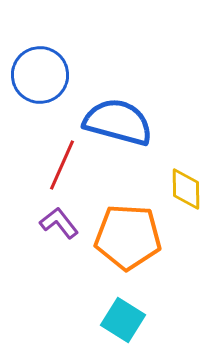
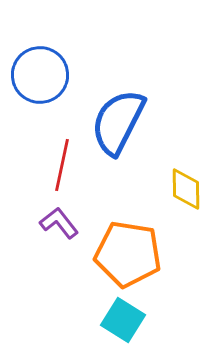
blue semicircle: rotated 78 degrees counterclockwise
red line: rotated 12 degrees counterclockwise
orange pentagon: moved 17 px down; rotated 6 degrees clockwise
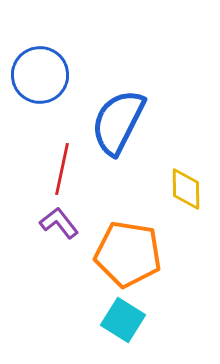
red line: moved 4 px down
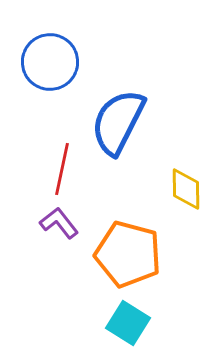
blue circle: moved 10 px right, 13 px up
orange pentagon: rotated 6 degrees clockwise
cyan square: moved 5 px right, 3 px down
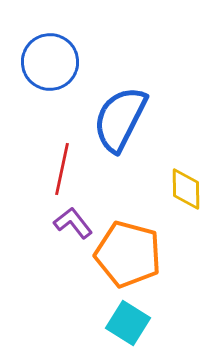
blue semicircle: moved 2 px right, 3 px up
purple L-shape: moved 14 px right
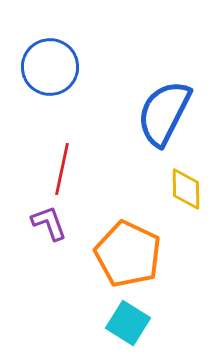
blue circle: moved 5 px down
blue semicircle: moved 44 px right, 6 px up
purple L-shape: moved 24 px left; rotated 18 degrees clockwise
orange pentagon: rotated 10 degrees clockwise
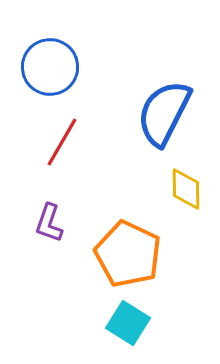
red line: moved 27 px up; rotated 18 degrees clockwise
purple L-shape: rotated 141 degrees counterclockwise
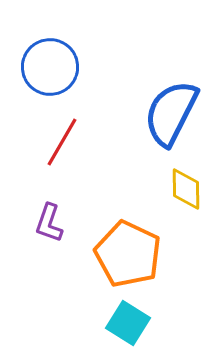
blue semicircle: moved 7 px right
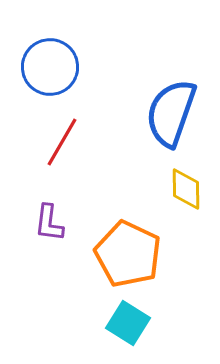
blue semicircle: rotated 8 degrees counterclockwise
purple L-shape: rotated 12 degrees counterclockwise
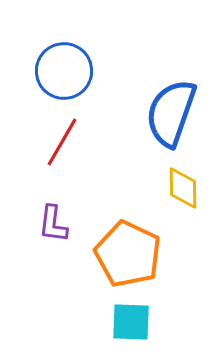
blue circle: moved 14 px right, 4 px down
yellow diamond: moved 3 px left, 1 px up
purple L-shape: moved 4 px right, 1 px down
cyan square: moved 3 px right, 1 px up; rotated 30 degrees counterclockwise
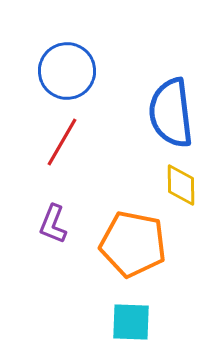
blue circle: moved 3 px right
blue semicircle: rotated 26 degrees counterclockwise
yellow diamond: moved 2 px left, 3 px up
purple L-shape: rotated 15 degrees clockwise
orange pentagon: moved 5 px right, 10 px up; rotated 14 degrees counterclockwise
